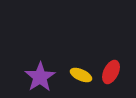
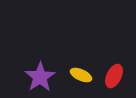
red ellipse: moved 3 px right, 4 px down
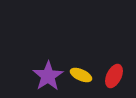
purple star: moved 8 px right, 1 px up
